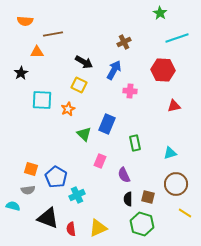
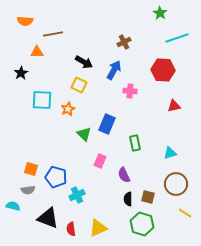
blue pentagon: rotated 15 degrees counterclockwise
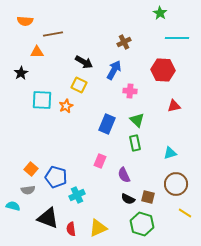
cyan line: rotated 20 degrees clockwise
orange star: moved 2 px left, 3 px up
green triangle: moved 53 px right, 14 px up
orange square: rotated 24 degrees clockwise
black semicircle: rotated 64 degrees counterclockwise
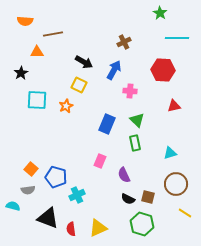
cyan square: moved 5 px left
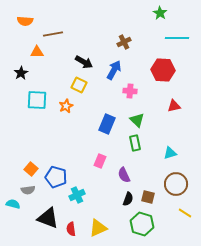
black semicircle: rotated 96 degrees counterclockwise
cyan semicircle: moved 2 px up
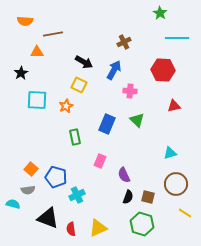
green rectangle: moved 60 px left, 6 px up
black semicircle: moved 2 px up
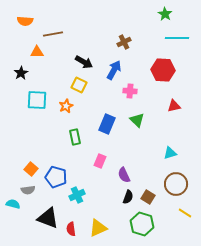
green star: moved 5 px right, 1 px down
brown square: rotated 16 degrees clockwise
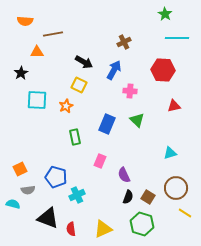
orange square: moved 11 px left; rotated 24 degrees clockwise
brown circle: moved 4 px down
yellow triangle: moved 5 px right, 1 px down
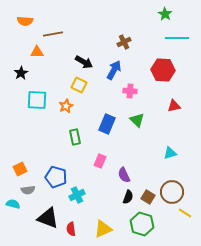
brown circle: moved 4 px left, 4 px down
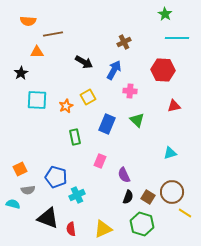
orange semicircle: moved 3 px right
yellow square: moved 9 px right, 12 px down; rotated 35 degrees clockwise
